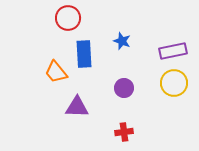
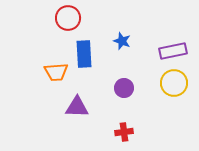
orange trapezoid: rotated 55 degrees counterclockwise
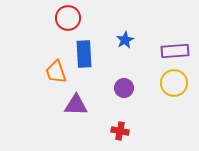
blue star: moved 3 px right, 1 px up; rotated 24 degrees clockwise
purple rectangle: moved 2 px right; rotated 8 degrees clockwise
orange trapezoid: rotated 75 degrees clockwise
purple triangle: moved 1 px left, 2 px up
red cross: moved 4 px left, 1 px up; rotated 18 degrees clockwise
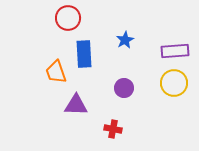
red cross: moved 7 px left, 2 px up
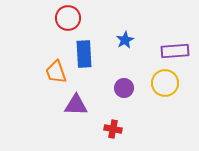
yellow circle: moved 9 px left
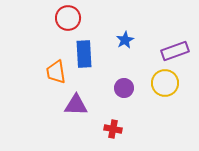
purple rectangle: rotated 16 degrees counterclockwise
orange trapezoid: rotated 10 degrees clockwise
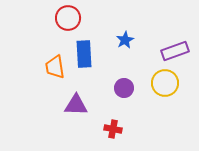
orange trapezoid: moved 1 px left, 5 px up
